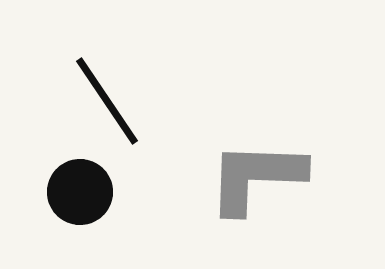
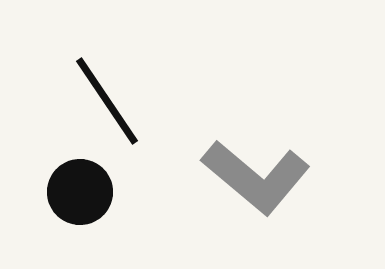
gray L-shape: rotated 142 degrees counterclockwise
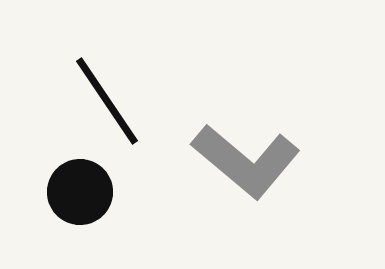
gray L-shape: moved 10 px left, 16 px up
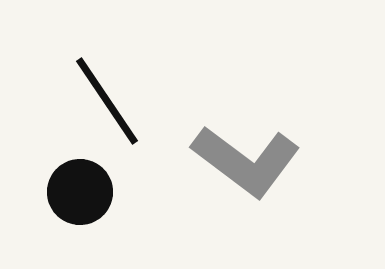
gray L-shape: rotated 3 degrees counterclockwise
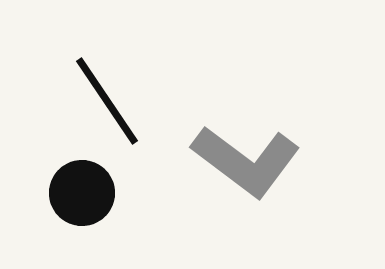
black circle: moved 2 px right, 1 px down
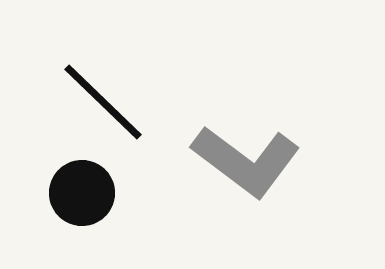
black line: moved 4 px left, 1 px down; rotated 12 degrees counterclockwise
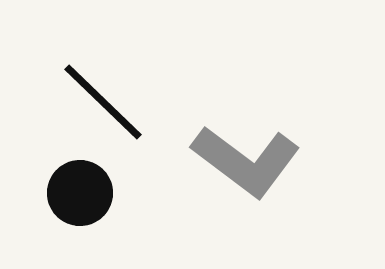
black circle: moved 2 px left
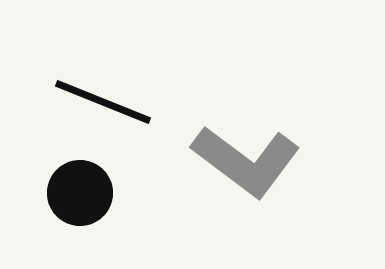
black line: rotated 22 degrees counterclockwise
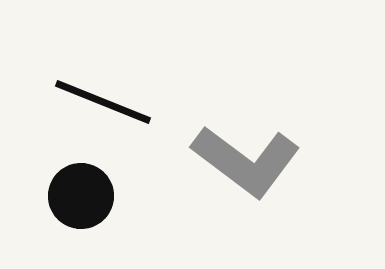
black circle: moved 1 px right, 3 px down
